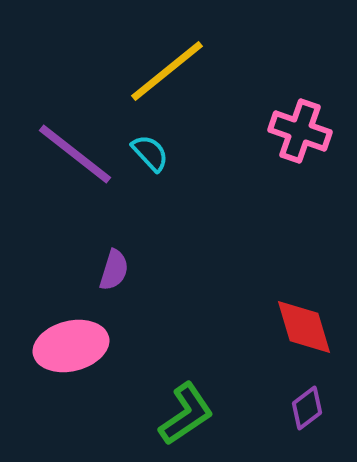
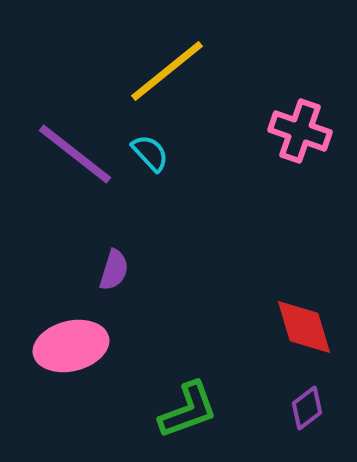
green L-shape: moved 2 px right, 4 px up; rotated 14 degrees clockwise
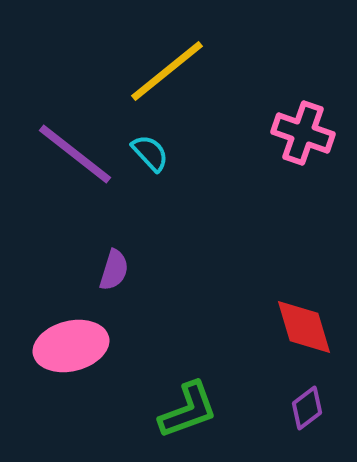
pink cross: moved 3 px right, 2 px down
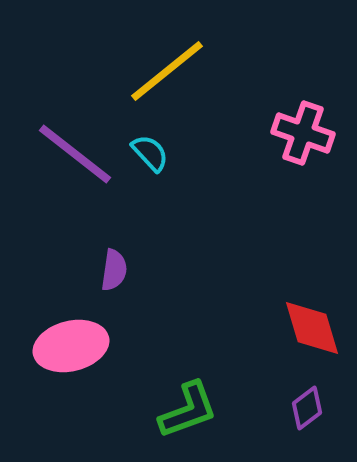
purple semicircle: rotated 9 degrees counterclockwise
red diamond: moved 8 px right, 1 px down
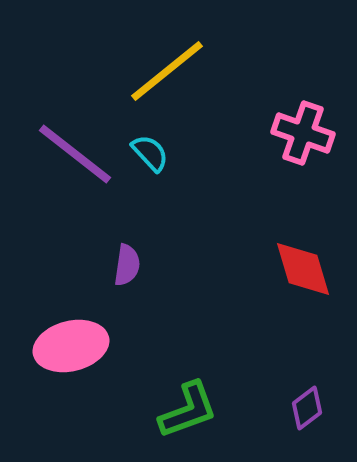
purple semicircle: moved 13 px right, 5 px up
red diamond: moved 9 px left, 59 px up
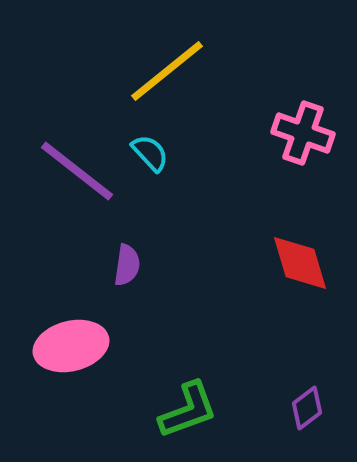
purple line: moved 2 px right, 17 px down
red diamond: moved 3 px left, 6 px up
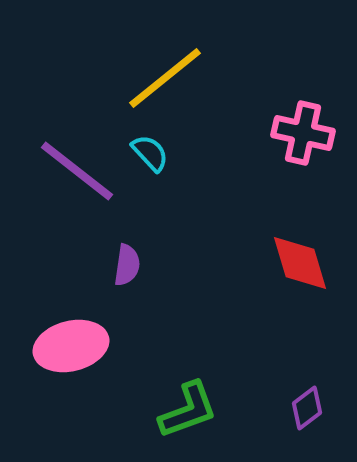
yellow line: moved 2 px left, 7 px down
pink cross: rotated 6 degrees counterclockwise
